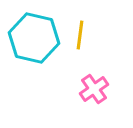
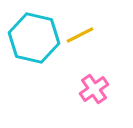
yellow line: rotated 56 degrees clockwise
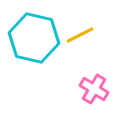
pink cross: rotated 24 degrees counterclockwise
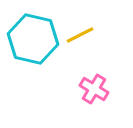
cyan hexagon: moved 1 px left, 1 px down
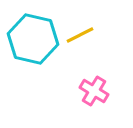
pink cross: moved 2 px down
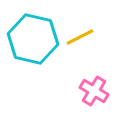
yellow line: moved 2 px down
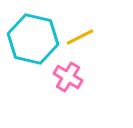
pink cross: moved 26 px left, 14 px up
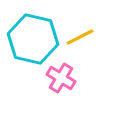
pink cross: moved 7 px left, 1 px down
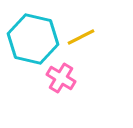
yellow line: moved 1 px right
